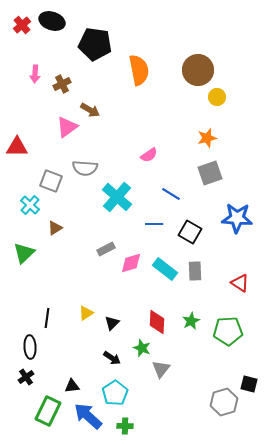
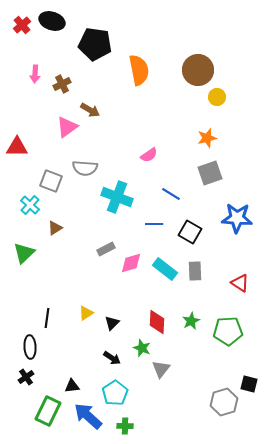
cyan cross at (117, 197): rotated 20 degrees counterclockwise
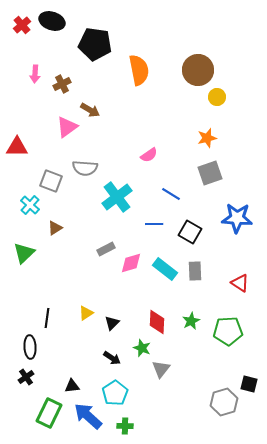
cyan cross at (117, 197): rotated 32 degrees clockwise
green rectangle at (48, 411): moved 1 px right, 2 px down
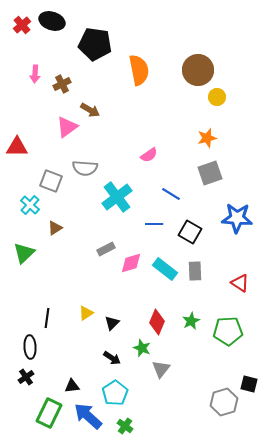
red diamond at (157, 322): rotated 20 degrees clockwise
green cross at (125, 426): rotated 35 degrees clockwise
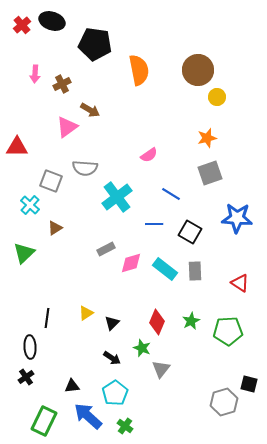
green rectangle at (49, 413): moved 5 px left, 8 px down
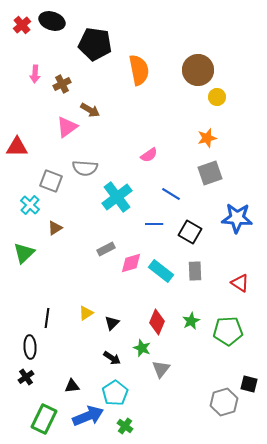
cyan rectangle at (165, 269): moved 4 px left, 2 px down
blue arrow at (88, 416): rotated 116 degrees clockwise
green rectangle at (44, 421): moved 2 px up
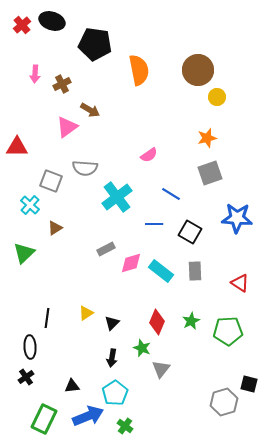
black arrow at (112, 358): rotated 66 degrees clockwise
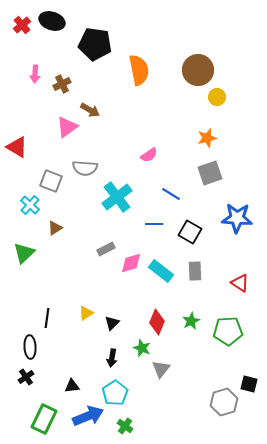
red triangle at (17, 147): rotated 30 degrees clockwise
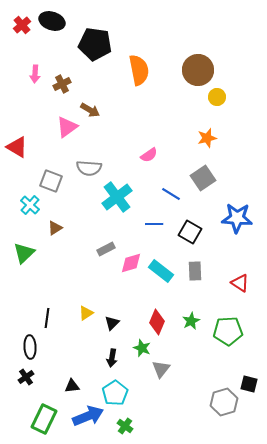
gray semicircle at (85, 168): moved 4 px right
gray square at (210, 173): moved 7 px left, 5 px down; rotated 15 degrees counterclockwise
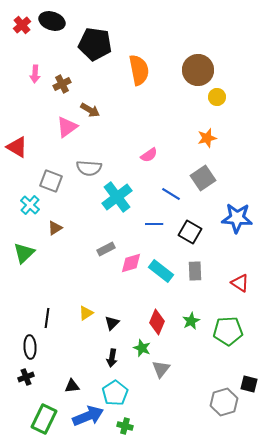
black cross at (26, 377): rotated 14 degrees clockwise
green cross at (125, 426): rotated 21 degrees counterclockwise
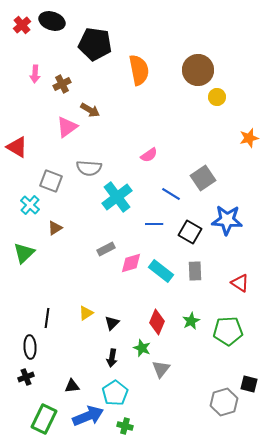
orange star at (207, 138): moved 42 px right
blue star at (237, 218): moved 10 px left, 2 px down
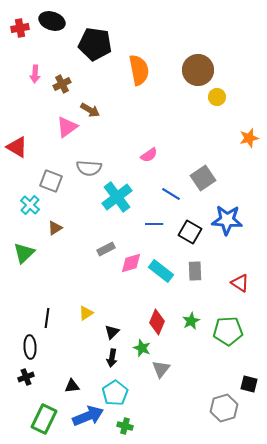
red cross at (22, 25): moved 2 px left, 3 px down; rotated 30 degrees clockwise
black triangle at (112, 323): moved 9 px down
gray hexagon at (224, 402): moved 6 px down
